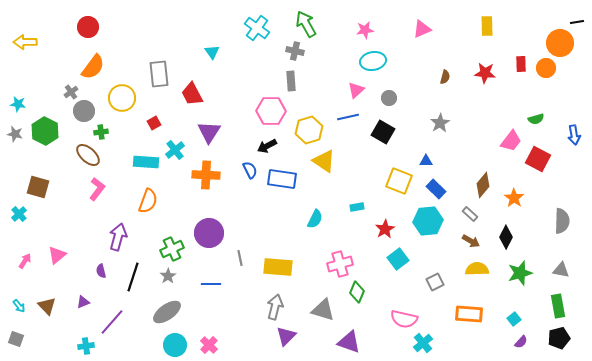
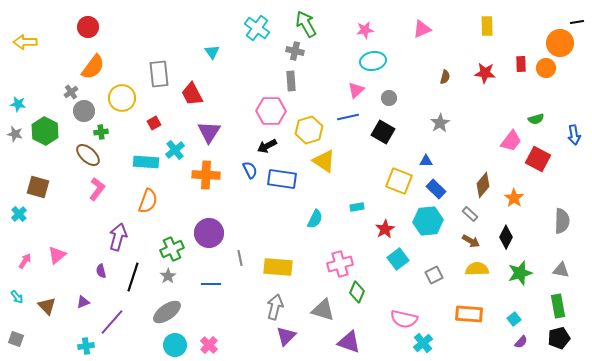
gray square at (435, 282): moved 1 px left, 7 px up
cyan arrow at (19, 306): moved 2 px left, 9 px up
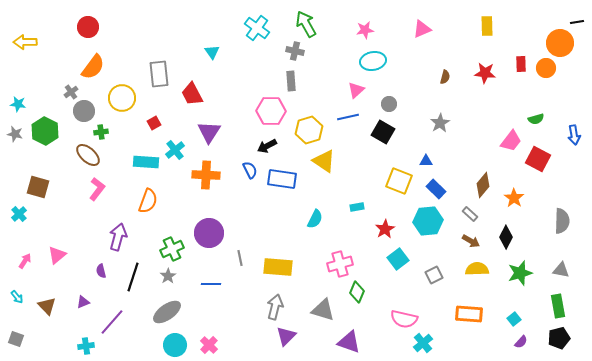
gray circle at (389, 98): moved 6 px down
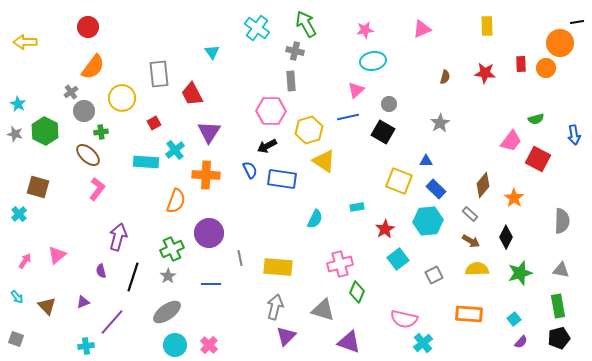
cyan star at (18, 104): rotated 21 degrees clockwise
orange semicircle at (148, 201): moved 28 px right
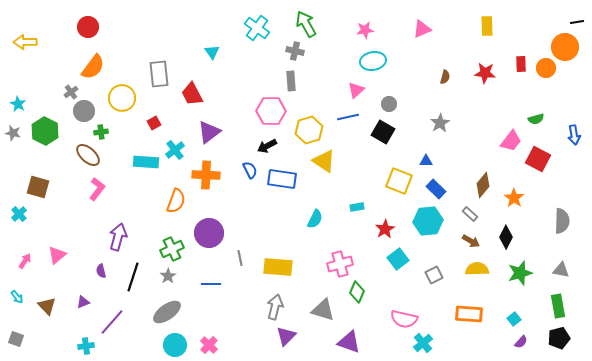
orange circle at (560, 43): moved 5 px right, 4 px down
purple triangle at (209, 132): rotated 20 degrees clockwise
gray star at (15, 134): moved 2 px left, 1 px up
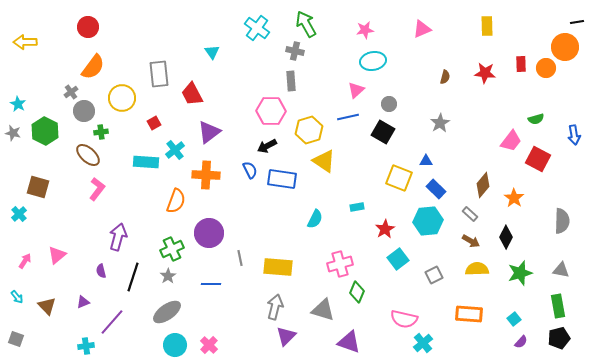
yellow square at (399, 181): moved 3 px up
